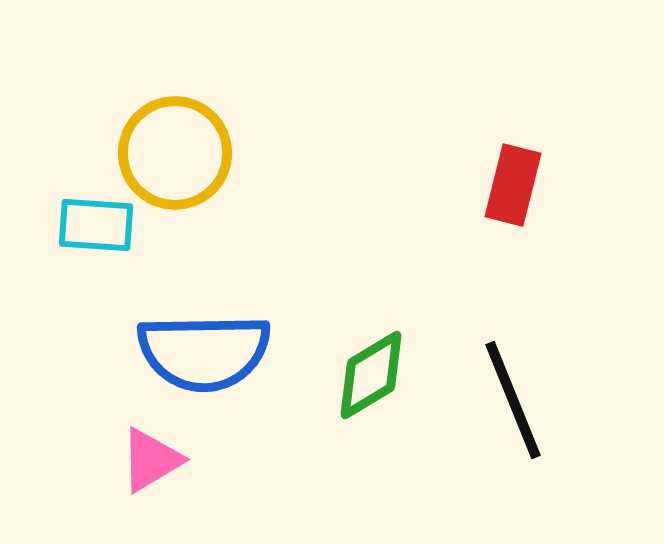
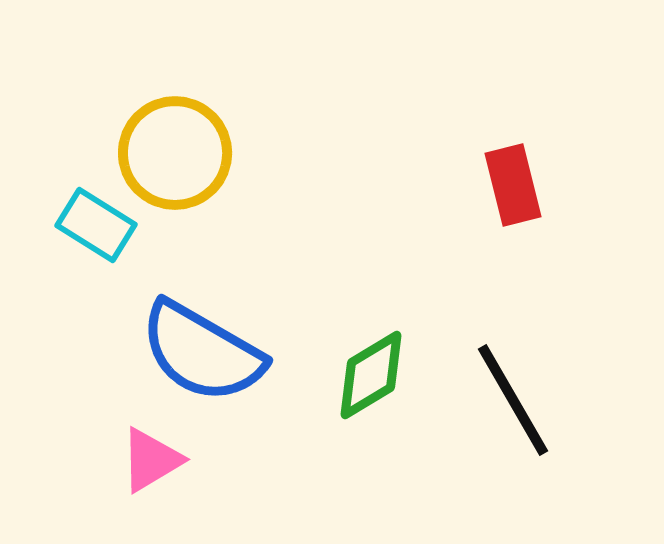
red rectangle: rotated 28 degrees counterclockwise
cyan rectangle: rotated 28 degrees clockwise
blue semicircle: moved 2 px left; rotated 31 degrees clockwise
black line: rotated 8 degrees counterclockwise
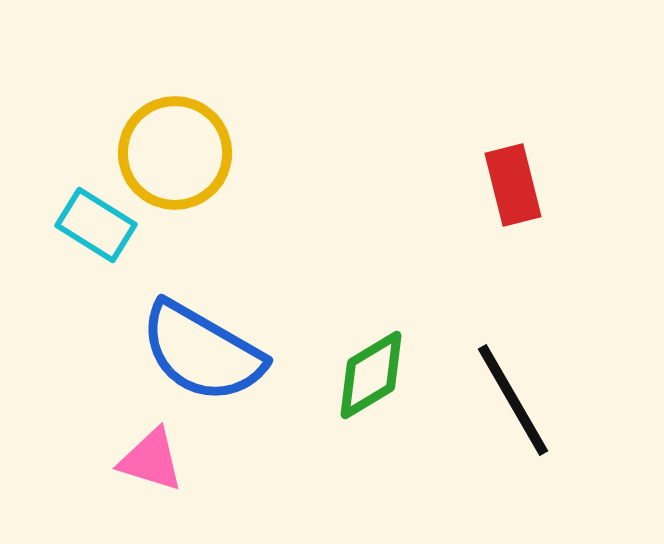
pink triangle: rotated 48 degrees clockwise
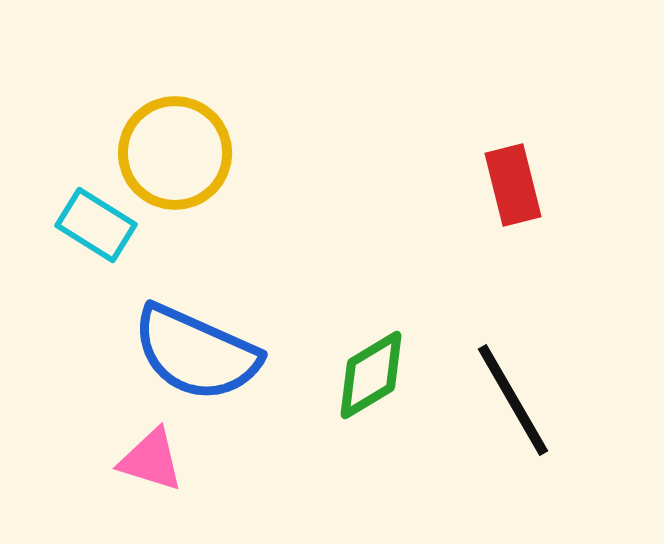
blue semicircle: moved 6 px left, 1 px down; rotated 6 degrees counterclockwise
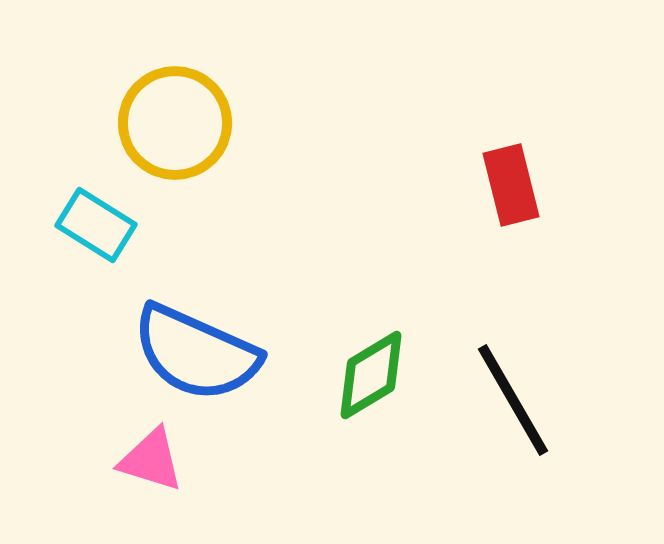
yellow circle: moved 30 px up
red rectangle: moved 2 px left
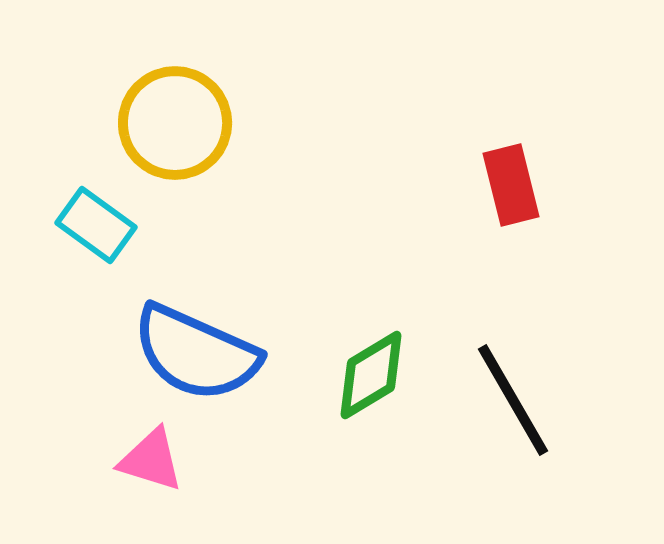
cyan rectangle: rotated 4 degrees clockwise
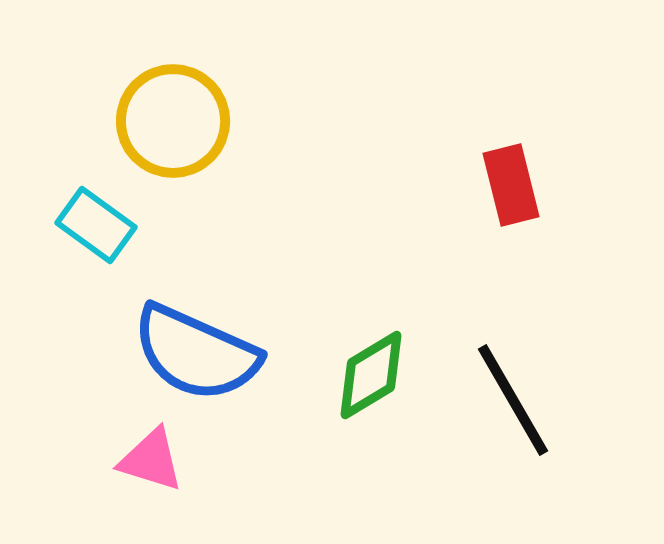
yellow circle: moved 2 px left, 2 px up
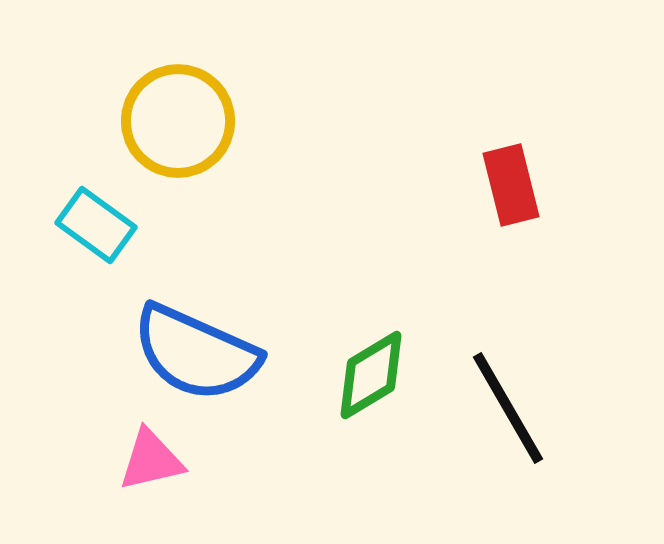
yellow circle: moved 5 px right
black line: moved 5 px left, 8 px down
pink triangle: rotated 30 degrees counterclockwise
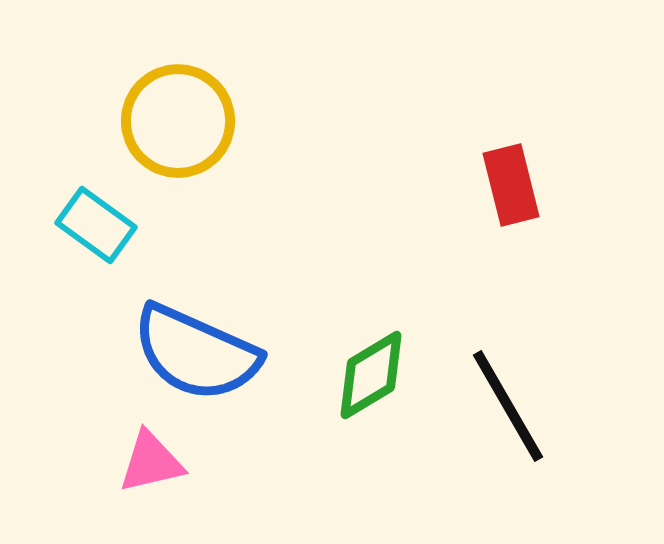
black line: moved 2 px up
pink triangle: moved 2 px down
